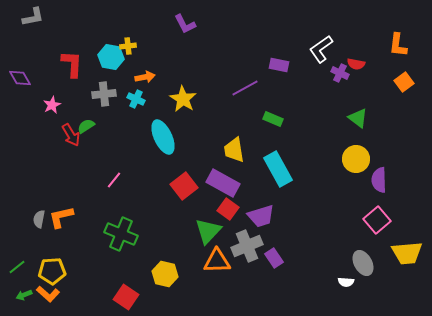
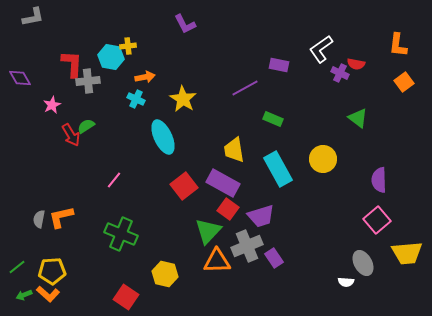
gray cross at (104, 94): moved 16 px left, 13 px up
yellow circle at (356, 159): moved 33 px left
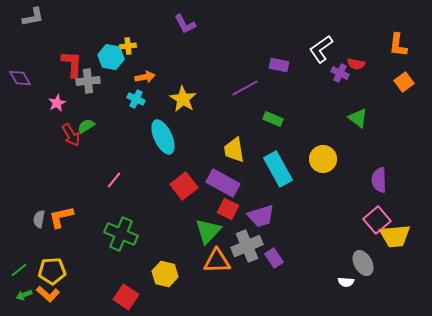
pink star at (52, 105): moved 5 px right, 2 px up
red square at (228, 209): rotated 10 degrees counterclockwise
yellow trapezoid at (407, 253): moved 12 px left, 17 px up
green line at (17, 267): moved 2 px right, 3 px down
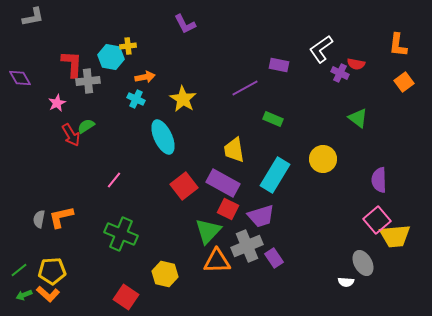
cyan rectangle at (278, 169): moved 3 px left, 6 px down; rotated 60 degrees clockwise
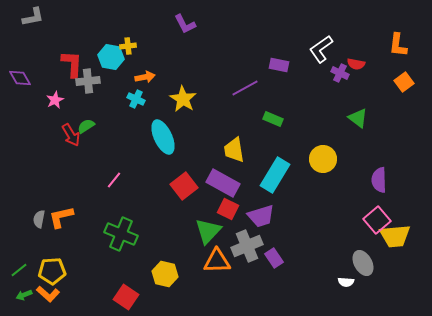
pink star at (57, 103): moved 2 px left, 3 px up
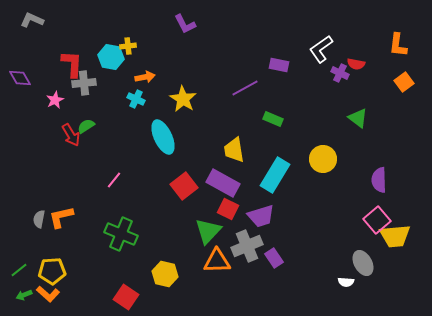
gray L-shape at (33, 17): moved 1 px left, 3 px down; rotated 145 degrees counterclockwise
gray cross at (88, 81): moved 4 px left, 2 px down
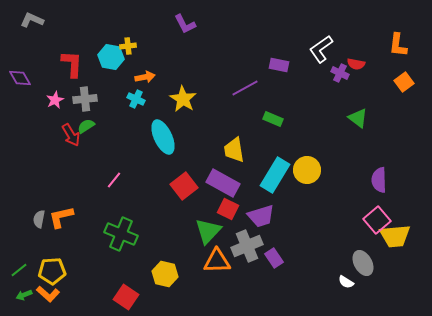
gray cross at (84, 83): moved 1 px right, 16 px down
yellow circle at (323, 159): moved 16 px left, 11 px down
white semicircle at (346, 282): rotated 28 degrees clockwise
